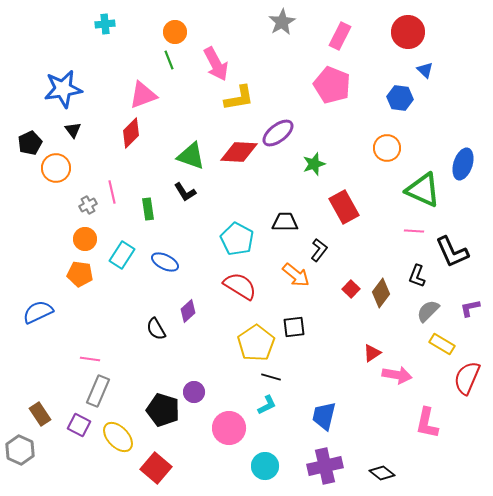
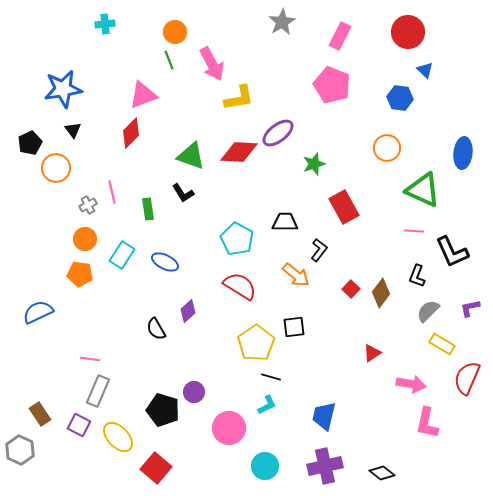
pink arrow at (216, 64): moved 4 px left
blue ellipse at (463, 164): moved 11 px up; rotated 12 degrees counterclockwise
black L-shape at (185, 192): moved 2 px left, 1 px down
pink arrow at (397, 375): moved 14 px right, 9 px down
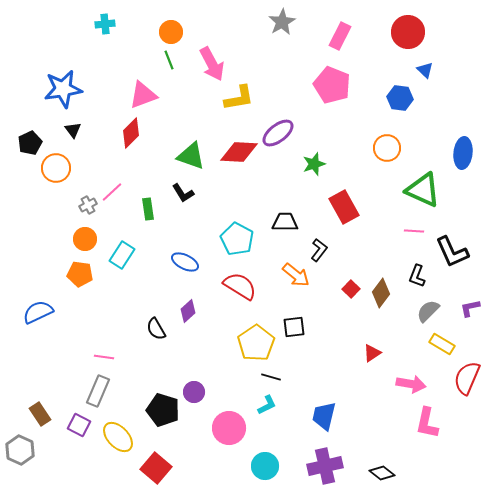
orange circle at (175, 32): moved 4 px left
pink line at (112, 192): rotated 60 degrees clockwise
blue ellipse at (165, 262): moved 20 px right
pink line at (90, 359): moved 14 px right, 2 px up
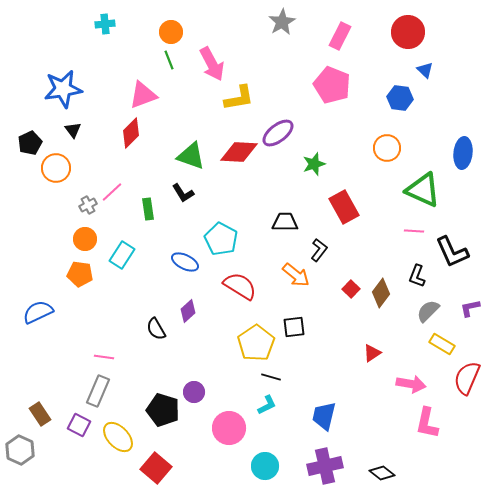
cyan pentagon at (237, 239): moved 16 px left
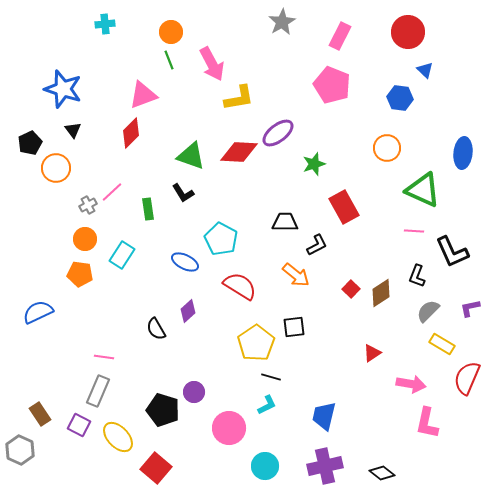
blue star at (63, 89): rotated 27 degrees clockwise
black L-shape at (319, 250): moved 2 px left, 5 px up; rotated 25 degrees clockwise
brown diamond at (381, 293): rotated 20 degrees clockwise
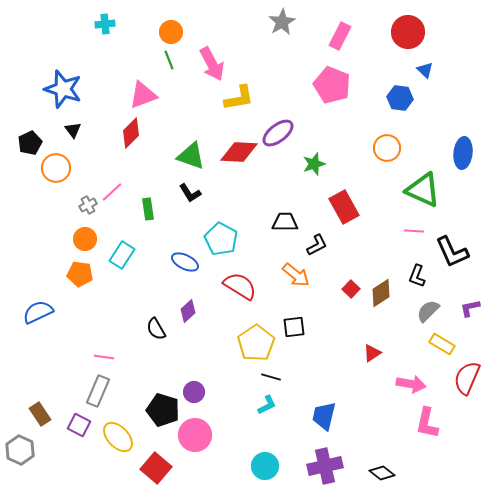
black L-shape at (183, 193): moved 7 px right
pink circle at (229, 428): moved 34 px left, 7 px down
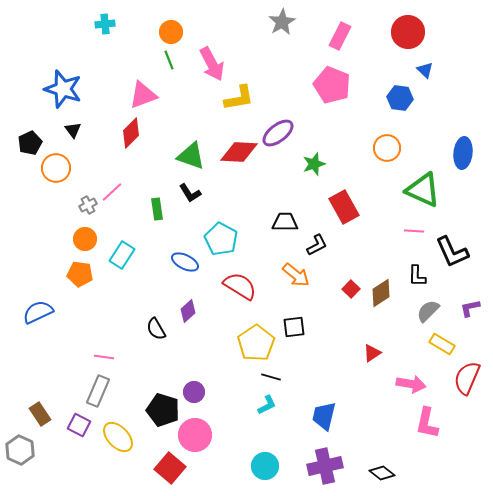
green rectangle at (148, 209): moved 9 px right
black L-shape at (417, 276): rotated 20 degrees counterclockwise
red square at (156, 468): moved 14 px right
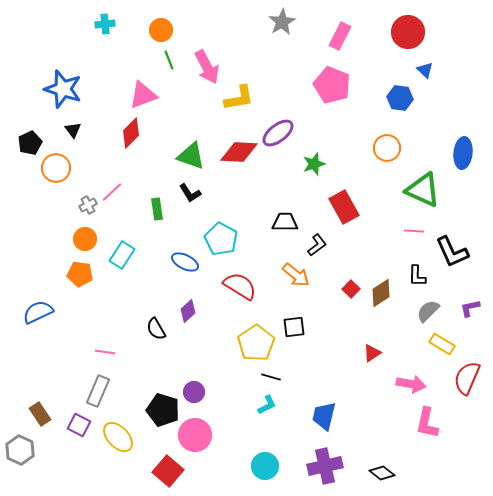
orange circle at (171, 32): moved 10 px left, 2 px up
pink arrow at (212, 64): moved 5 px left, 3 px down
black L-shape at (317, 245): rotated 10 degrees counterclockwise
pink line at (104, 357): moved 1 px right, 5 px up
red square at (170, 468): moved 2 px left, 3 px down
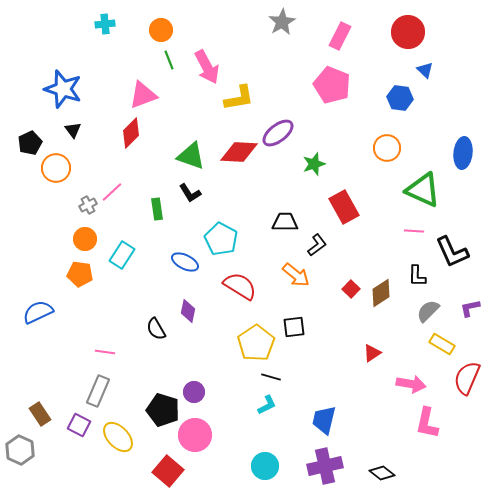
purple diamond at (188, 311): rotated 35 degrees counterclockwise
blue trapezoid at (324, 416): moved 4 px down
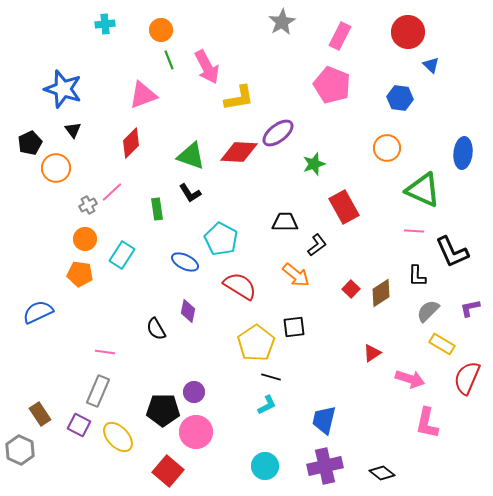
blue triangle at (425, 70): moved 6 px right, 5 px up
red diamond at (131, 133): moved 10 px down
pink arrow at (411, 384): moved 1 px left, 5 px up; rotated 8 degrees clockwise
black pentagon at (163, 410): rotated 16 degrees counterclockwise
pink circle at (195, 435): moved 1 px right, 3 px up
